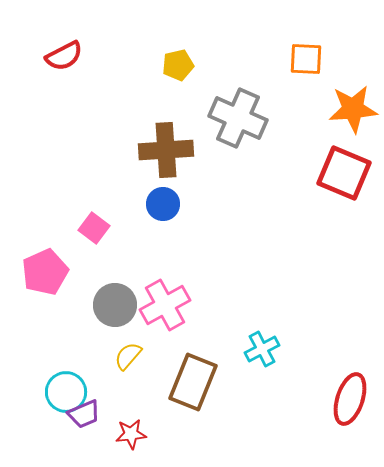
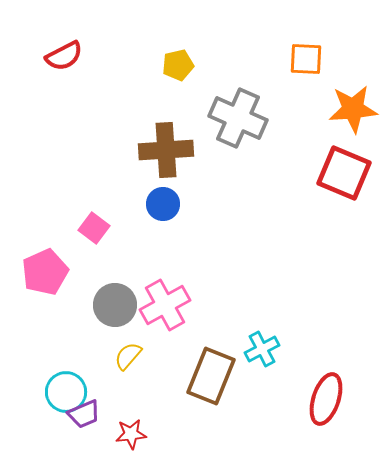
brown rectangle: moved 18 px right, 6 px up
red ellipse: moved 24 px left
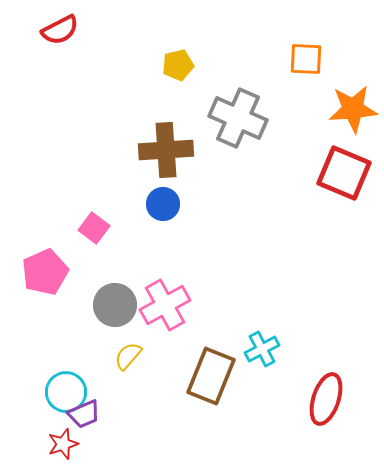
red semicircle: moved 4 px left, 26 px up
red star: moved 68 px left, 10 px down; rotated 12 degrees counterclockwise
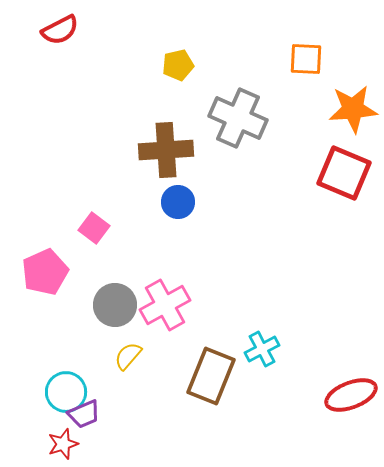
blue circle: moved 15 px right, 2 px up
red ellipse: moved 25 px right, 4 px up; rotated 51 degrees clockwise
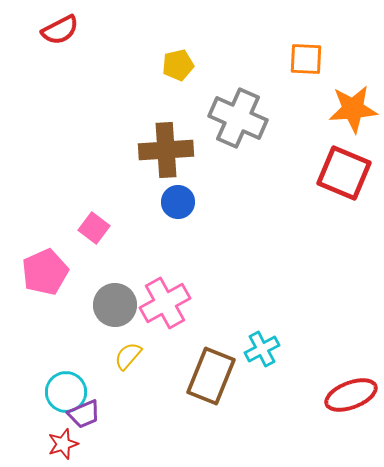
pink cross: moved 2 px up
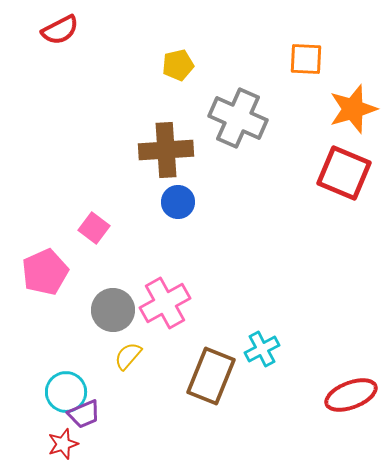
orange star: rotated 12 degrees counterclockwise
gray circle: moved 2 px left, 5 px down
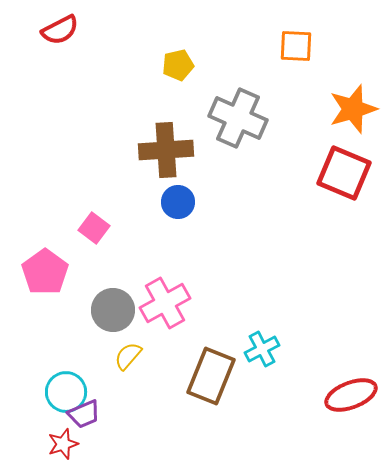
orange square: moved 10 px left, 13 px up
pink pentagon: rotated 12 degrees counterclockwise
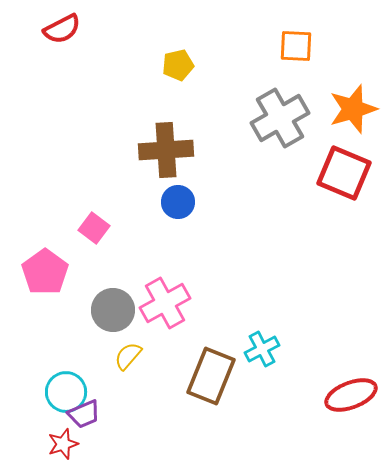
red semicircle: moved 2 px right, 1 px up
gray cross: moved 42 px right; rotated 36 degrees clockwise
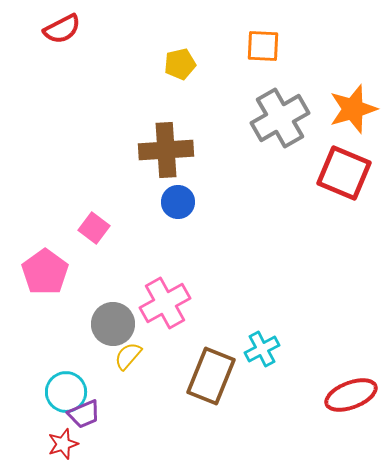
orange square: moved 33 px left
yellow pentagon: moved 2 px right, 1 px up
gray circle: moved 14 px down
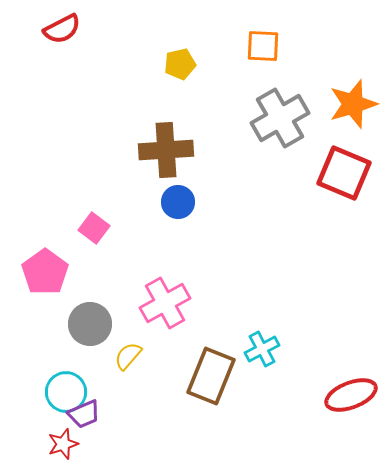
orange star: moved 5 px up
gray circle: moved 23 px left
